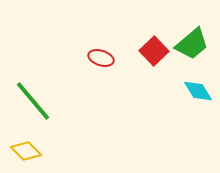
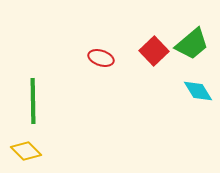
green line: rotated 39 degrees clockwise
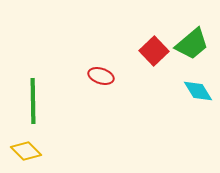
red ellipse: moved 18 px down
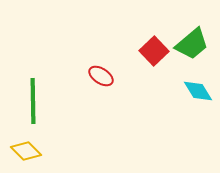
red ellipse: rotated 15 degrees clockwise
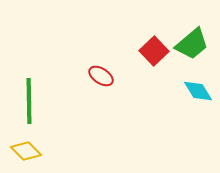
green line: moved 4 px left
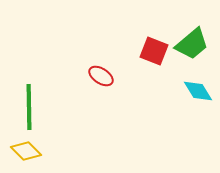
red square: rotated 24 degrees counterclockwise
green line: moved 6 px down
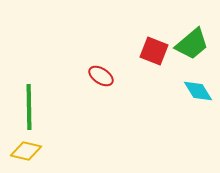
yellow diamond: rotated 32 degrees counterclockwise
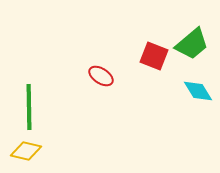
red square: moved 5 px down
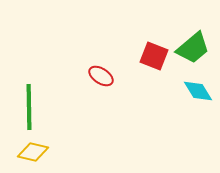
green trapezoid: moved 1 px right, 4 px down
yellow diamond: moved 7 px right, 1 px down
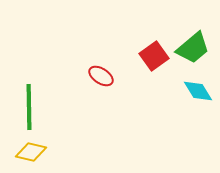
red square: rotated 32 degrees clockwise
yellow diamond: moved 2 px left
